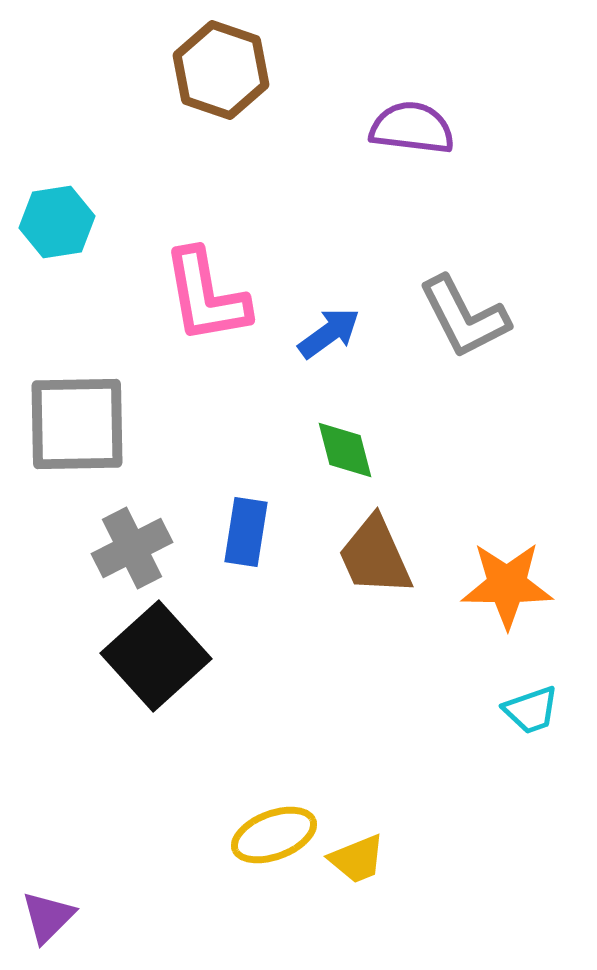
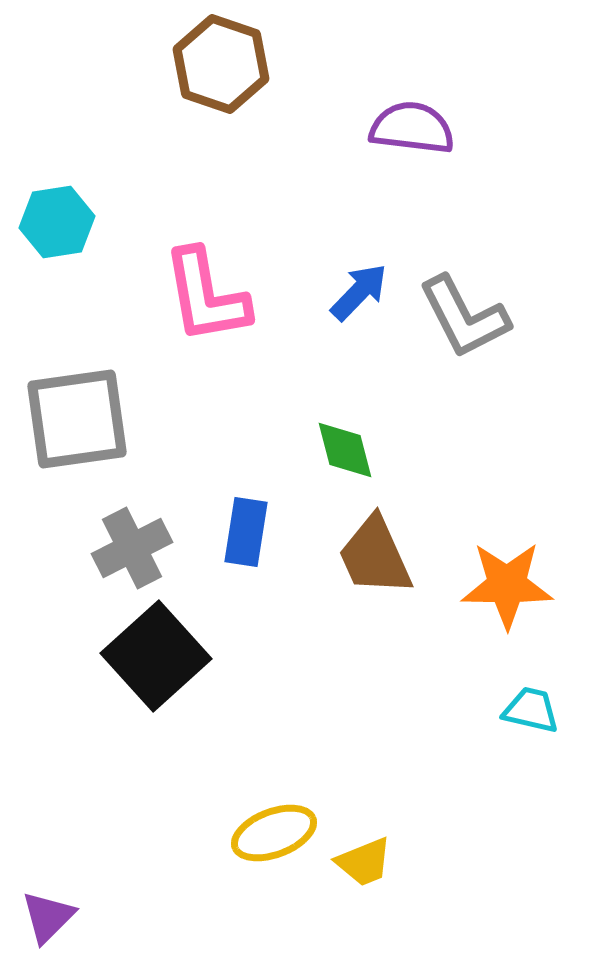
brown hexagon: moved 6 px up
blue arrow: moved 30 px right, 41 px up; rotated 10 degrees counterclockwise
gray square: moved 5 px up; rotated 7 degrees counterclockwise
cyan trapezoid: rotated 148 degrees counterclockwise
yellow ellipse: moved 2 px up
yellow trapezoid: moved 7 px right, 3 px down
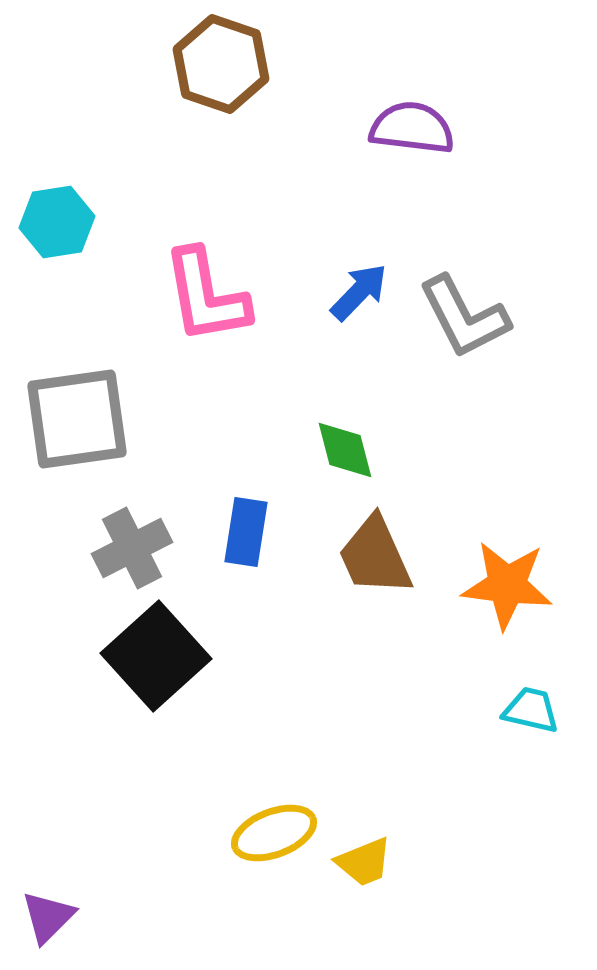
orange star: rotated 6 degrees clockwise
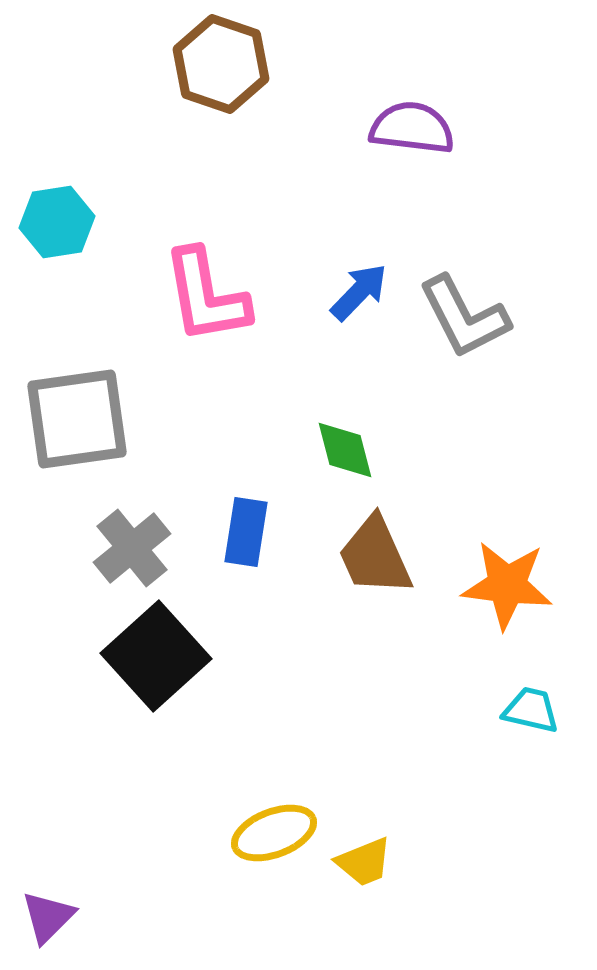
gray cross: rotated 12 degrees counterclockwise
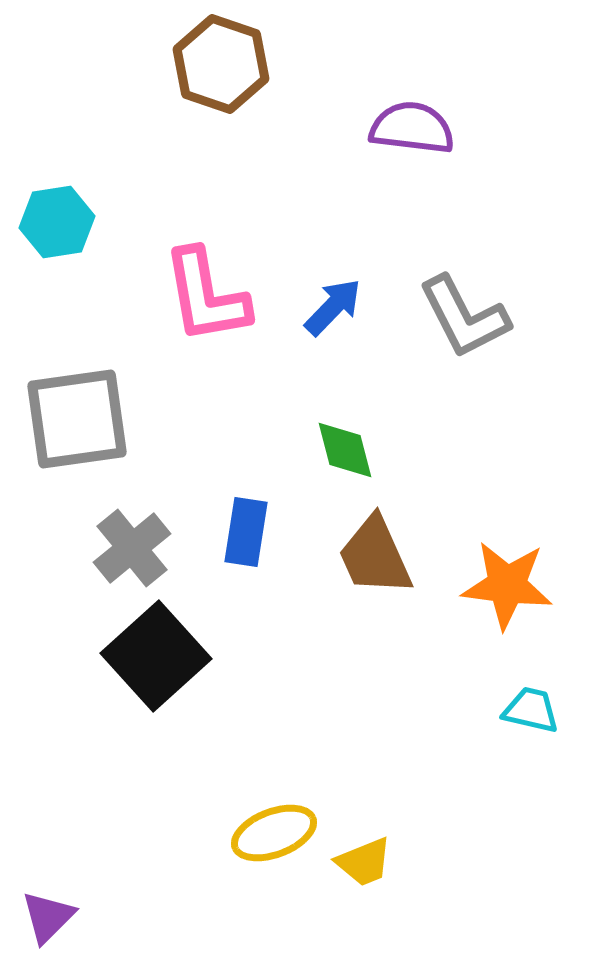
blue arrow: moved 26 px left, 15 px down
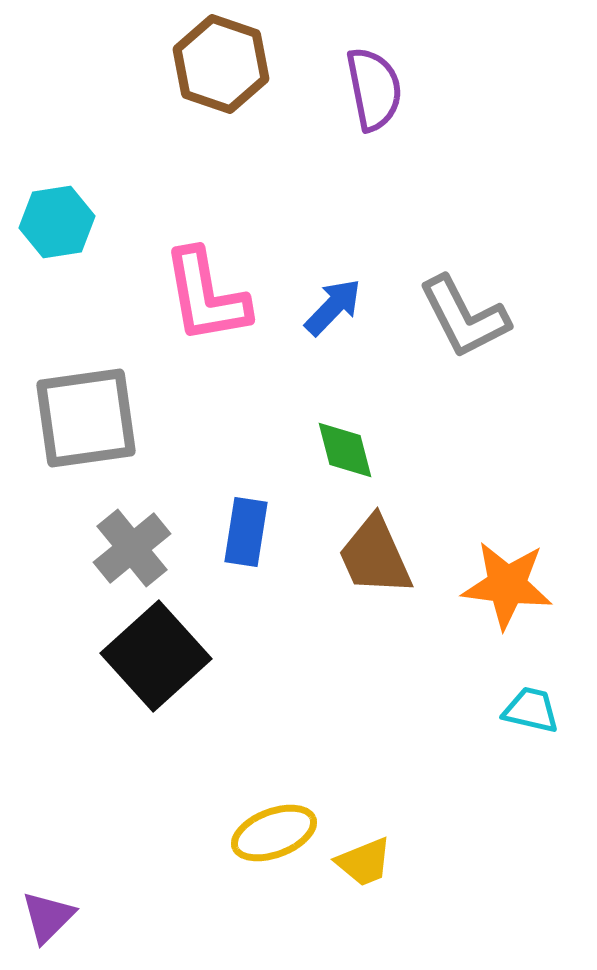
purple semicircle: moved 38 px left, 39 px up; rotated 72 degrees clockwise
gray square: moved 9 px right, 1 px up
